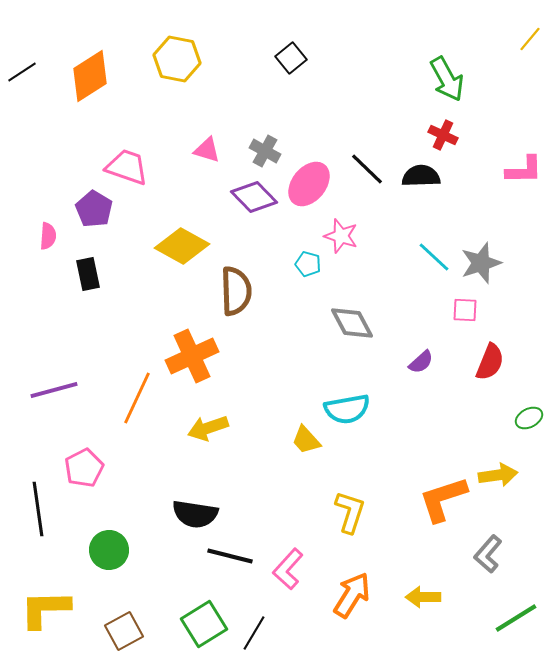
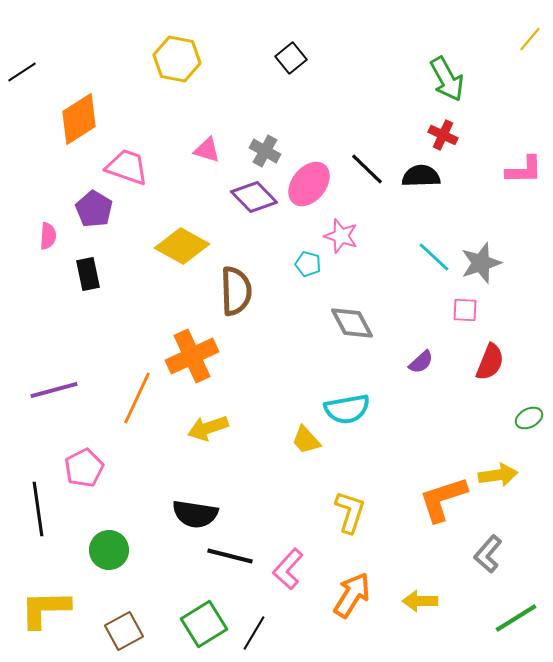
orange diamond at (90, 76): moved 11 px left, 43 px down
yellow arrow at (423, 597): moved 3 px left, 4 px down
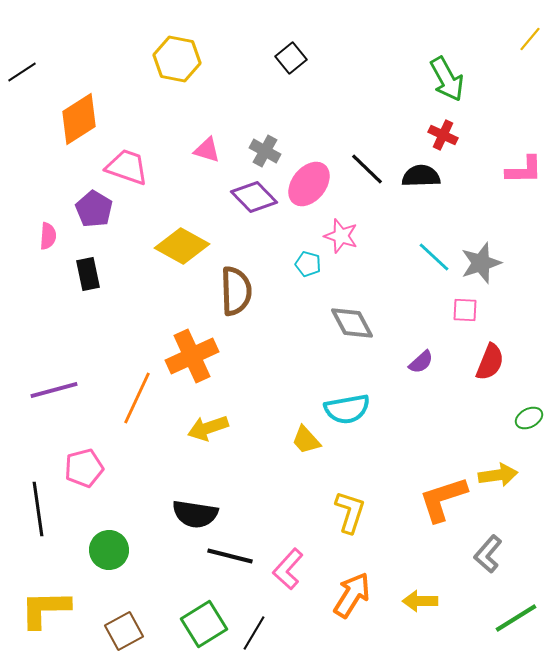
pink pentagon at (84, 468): rotated 12 degrees clockwise
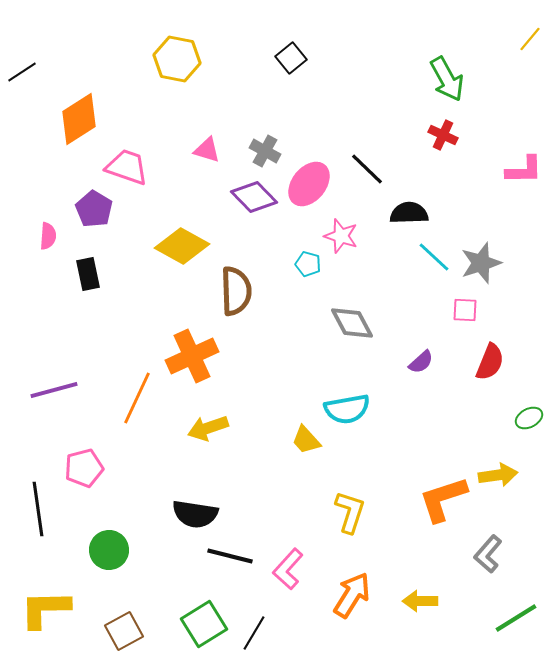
black semicircle at (421, 176): moved 12 px left, 37 px down
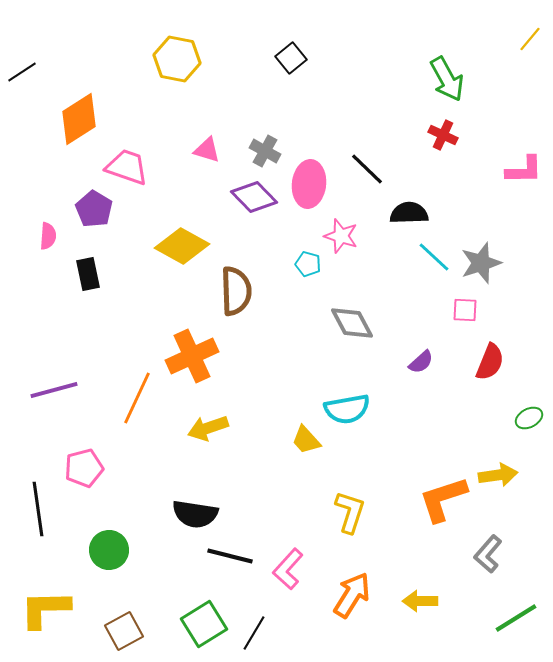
pink ellipse at (309, 184): rotated 33 degrees counterclockwise
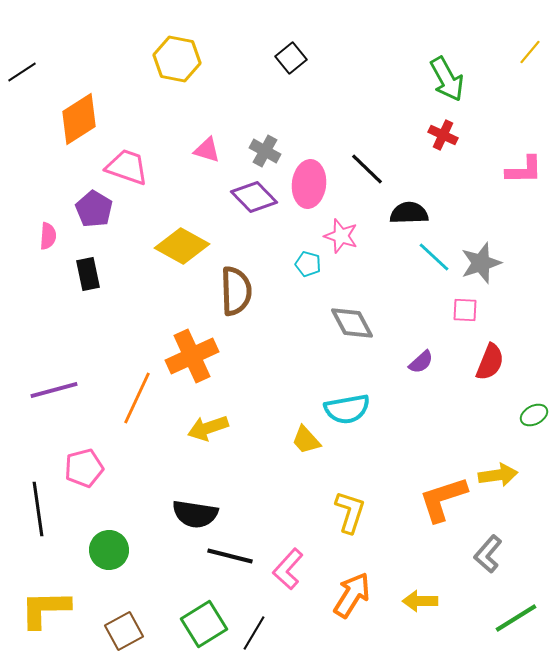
yellow line at (530, 39): moved 13 px down
green ellipse at (529, 418): moved 5 px right, 3 px up
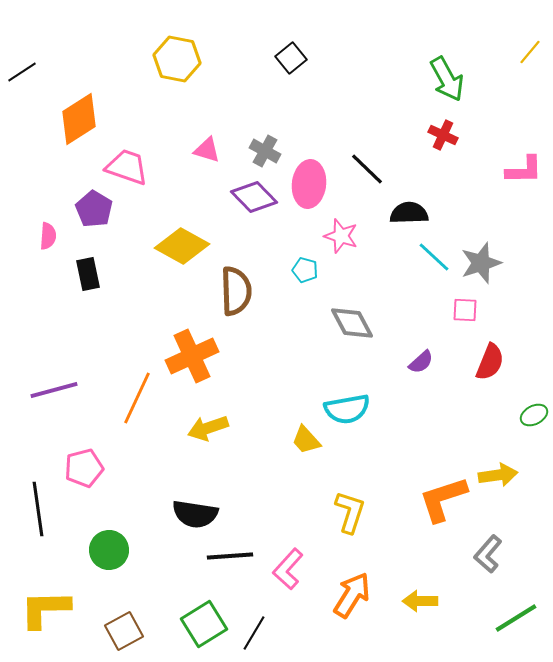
cyan pentagon at (308, 264): moved 3 px left, 6 px down
black line at (230, 556): rotated 18 degrees counterclockwise
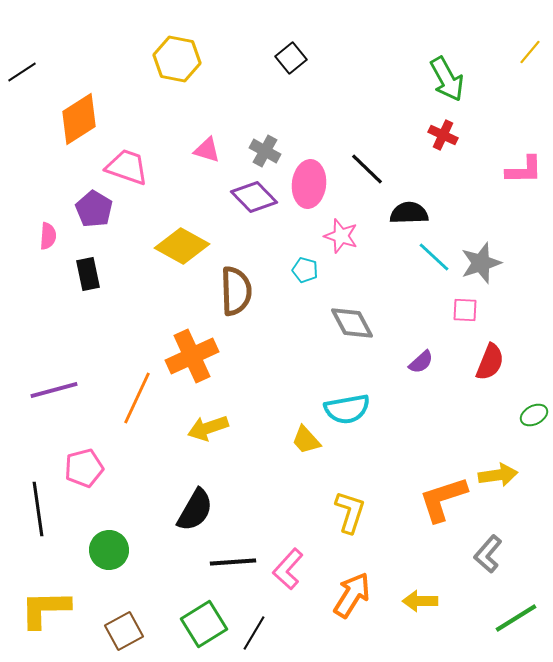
black semicircle at (195, 514): moved 4 px up; rotated 69 degrees counterclockwise
black line at (230, 556): moved 3 px right, 6 px down
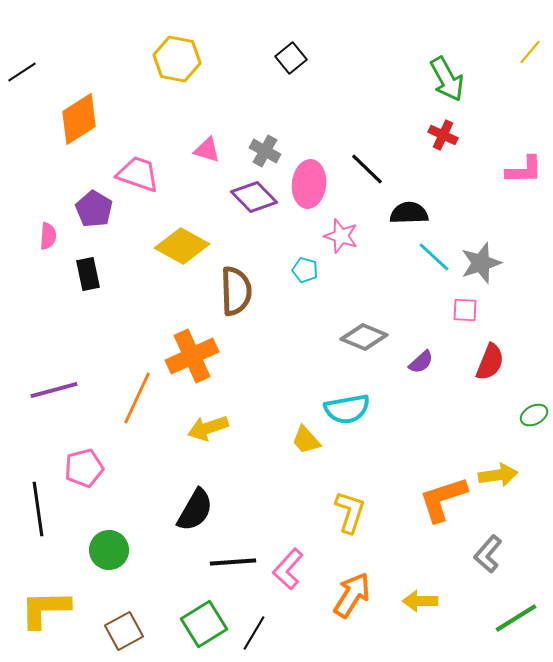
pink trapezoid at (127, 167): moved 11 px right, 7 px down
gray diamond at (352, 323): moved 12 px right, 14 px down; rotated 39 degrees counterclockwise
